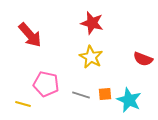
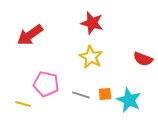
red arrow: rotated 96 degrees clockwise
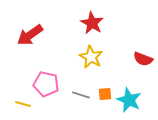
red star: rotated 15 degrees clockwise
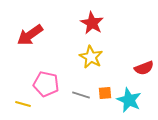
red semicircle: moved 1 px right, 9 px down; rotated 42 degrees counterclockwise
orange square: moved 1 px up
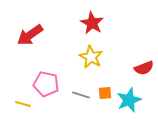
cyan star: rotated 25 degrees clockwise
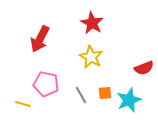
red arrow: moved 10 px right, 4 px down; rotated 28 degrees counterclockwise
gray line: rotated 42 degrees clockwise
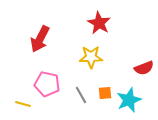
red star: moved 7 px right
yellow star: rotated 30 degrees counterclockwise
pink pentagon: moved 1 px right
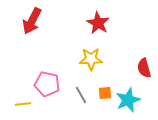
red star: moved 1 px left
red arrow: moved 8 px left, 18 px up
yellow star: moved 2 px down
red semicircle: rotated 96 degrees clockwise
cyan star: moved 1 px left
yellow line: rotated 21 degrees counterclockwise
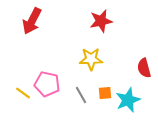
red star: moved 3 px right, 2 px up; rotated 30 degrees clockwise
yellow line: moved 11 px up; rotated 42 degrees clockwise
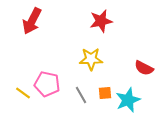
red semicircle: rotated 48 degrees counterclockwise
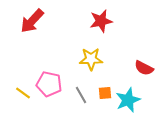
red arrow: rotated 16 degrees clockwise
pink pentagon: moved 2 px right
